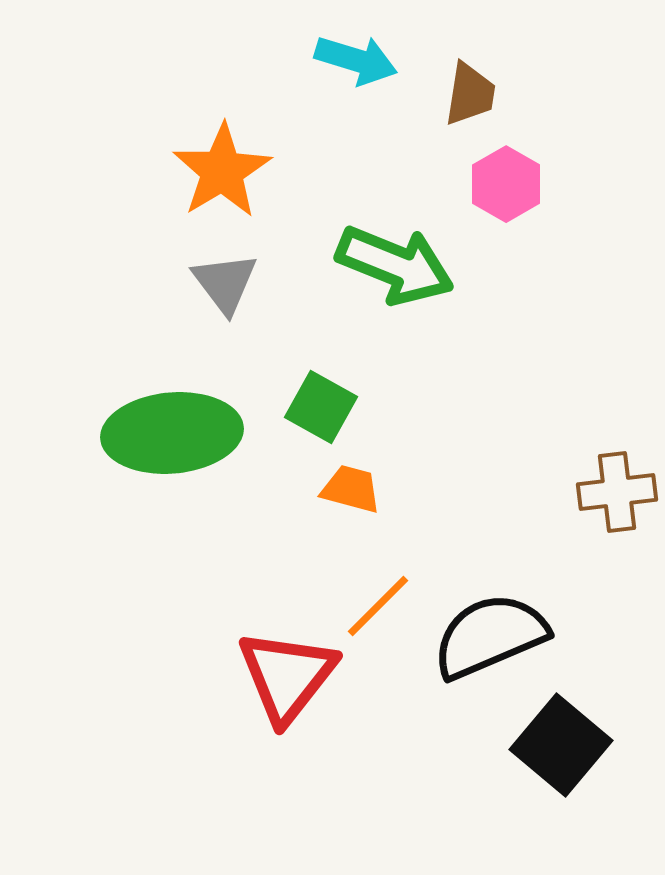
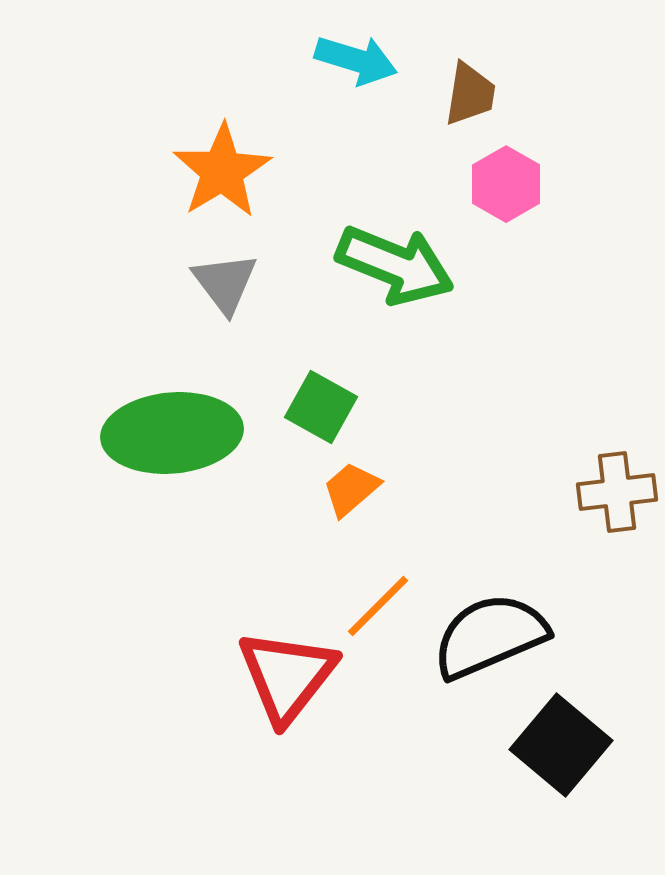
orange trapezoid: rotated 56 degrees counterclockwise
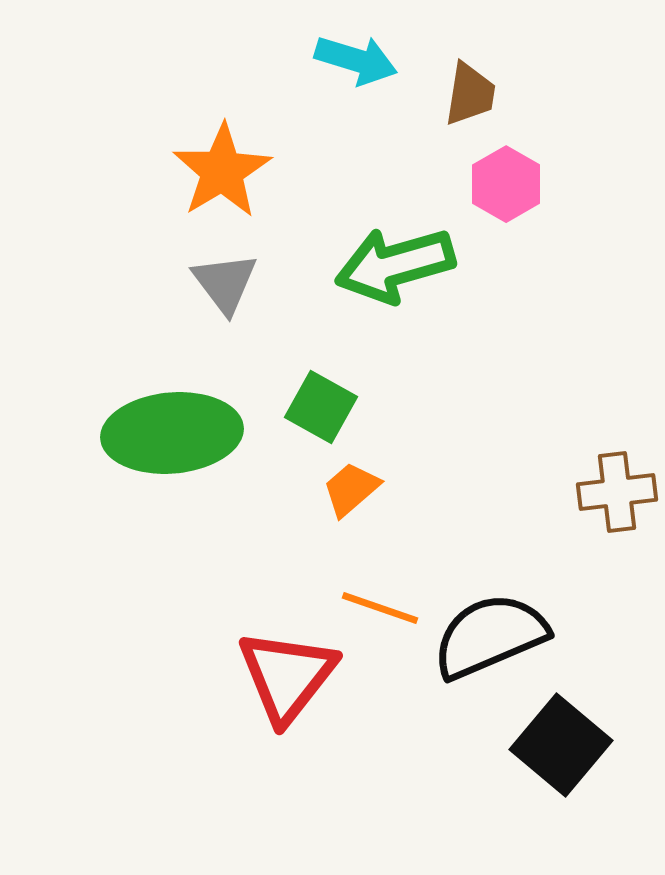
green arrow: rotated 142 degrees clockwise
orange line: moved 2 px right, 2 px down; rotated 64 degrees clockwise
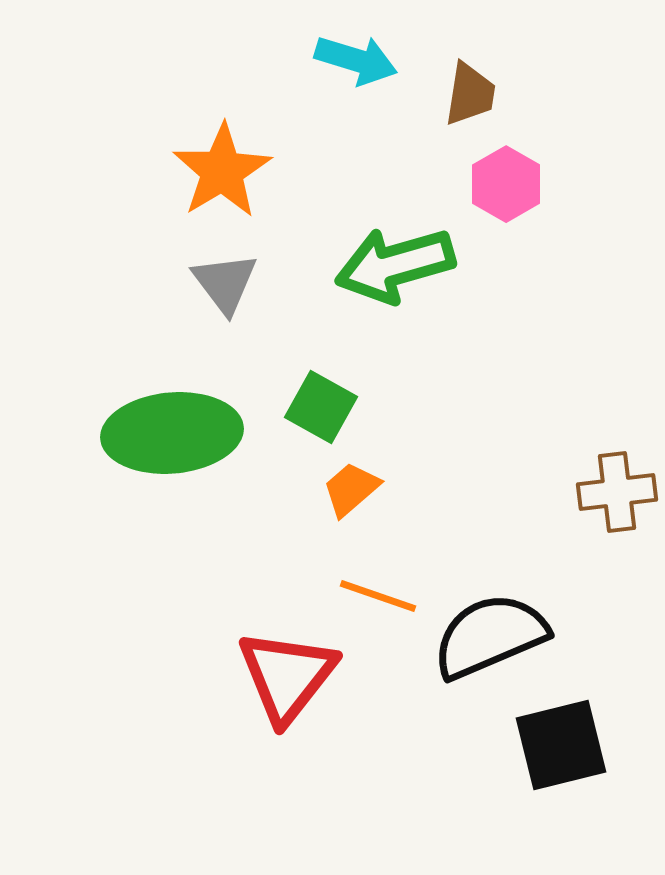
orange line: moved 2 px left, 12 px up
black square: rotated 36 degrees clockwise
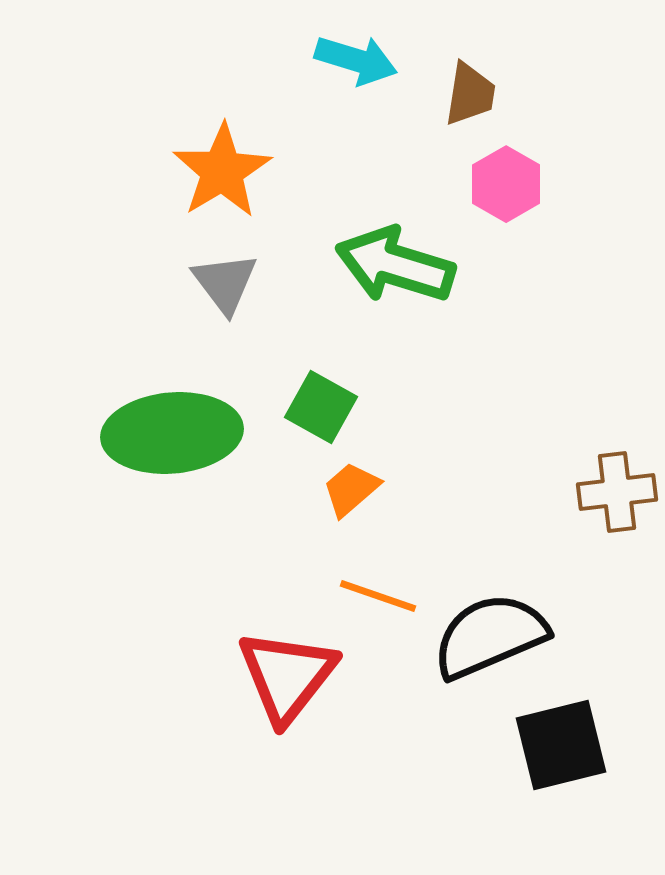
green arrow: rotated 33 degrees clockwise
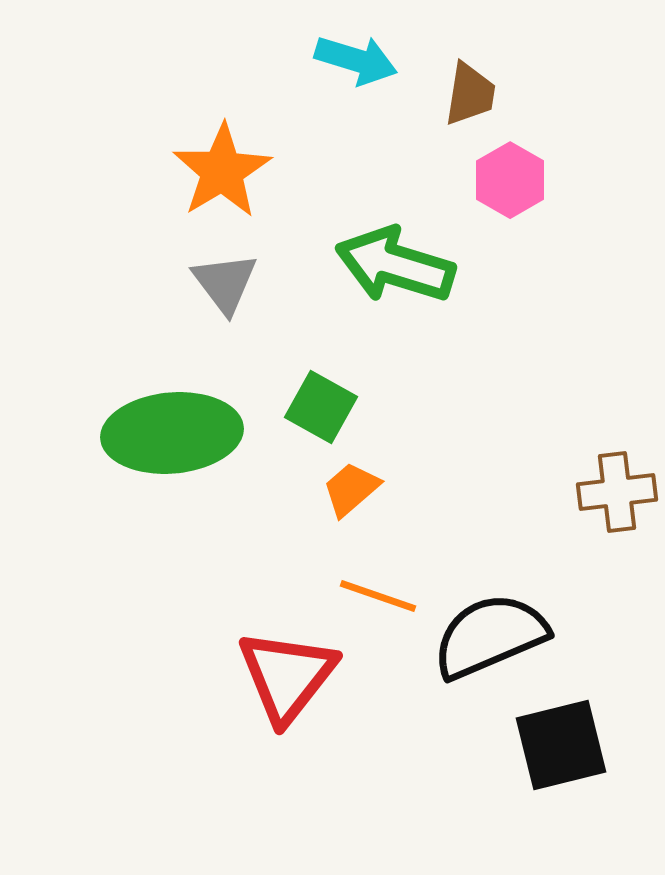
pink hexagon: moved 4 px right, 4 px up
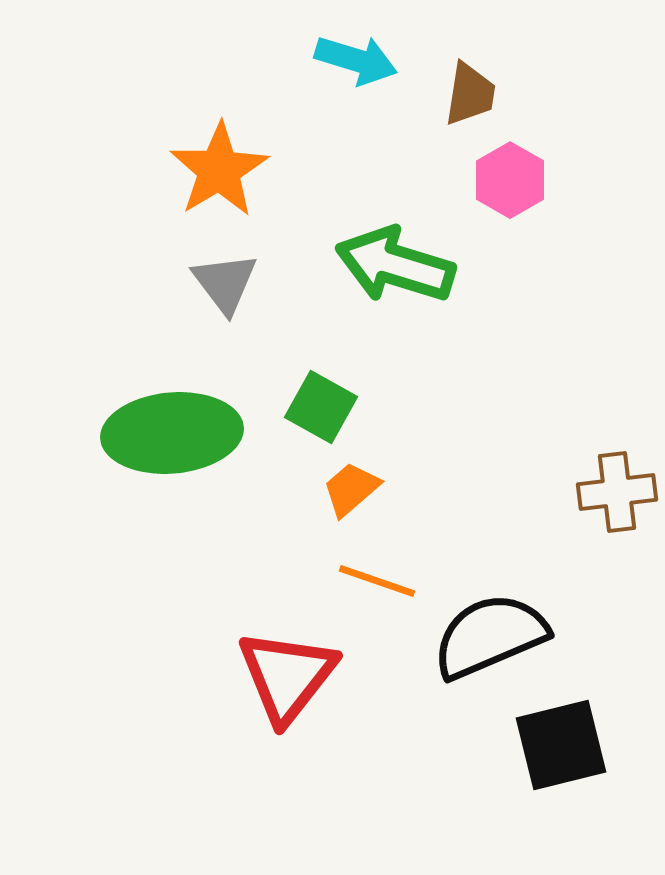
orange star: moved 3 px left, 1 px up
orange line: moved 1 px left, 15 px up
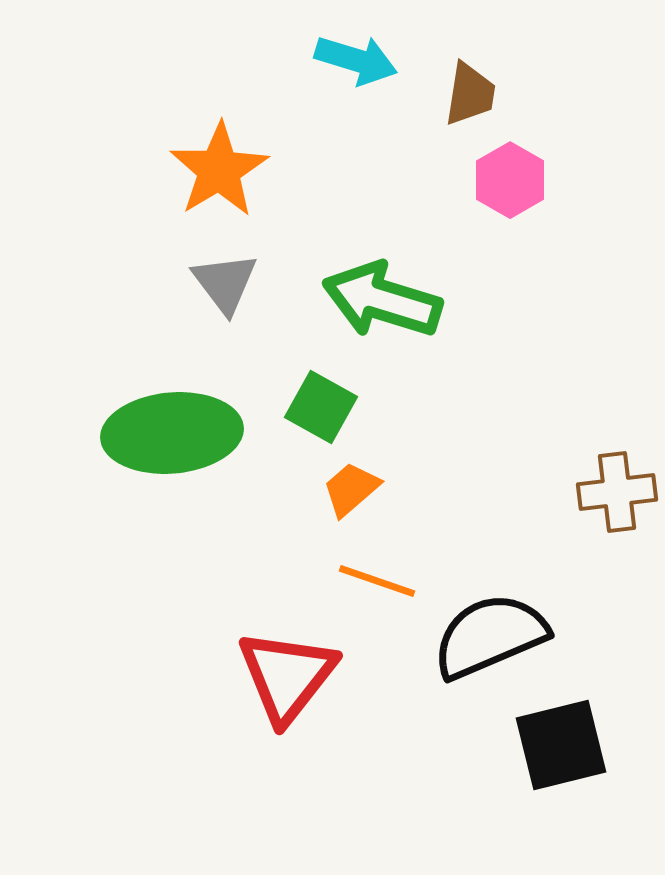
green arrow: moved 13 px left, 35 px down
